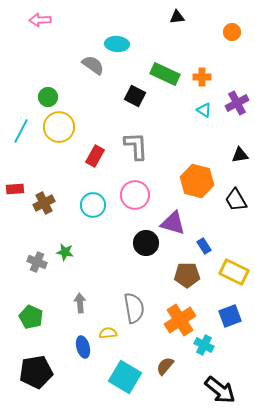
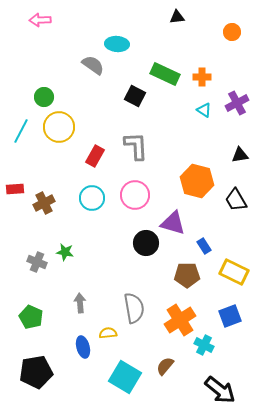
green circle at (48, 97): moved 4 px left
cyan circle at (93, 205): moved 1 px left, 7 px up
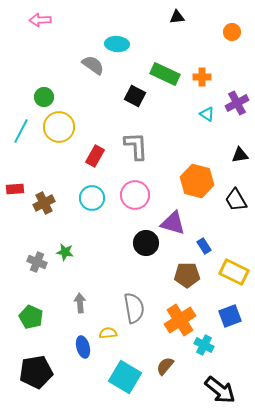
cyan triangle at (204, 110): moved 3 px right, 4 px down
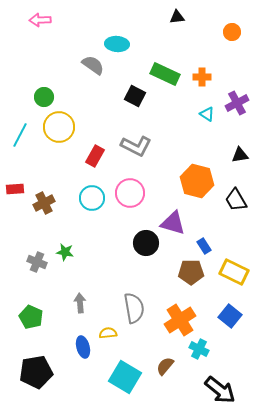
cyan line at (21, 131): moved 1 px left, 4 px down
gray L-shape at (136, 146): rotated 120 degrees clockwise
pink circle at (135, 195): moved 5 px left, 2 px up
brown pentagon at (187, 275): moved 4 px right, 3 px up
blue square at (230, 316): rotated 30 degrees counterclockwise
cyan cross at (204, 345): moved 5 px left, 4 px down
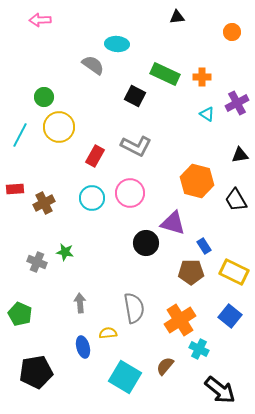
green pentagon at (31, 317): moved 11 px left, 3 px up
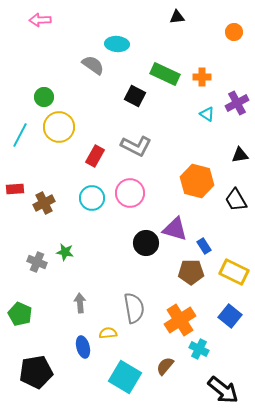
orange circle at (232, 32): moved 2 px right
purple triangle at (173, 223): moved 2 px right, 6 px down
black arrow at (220, 390): moved 3 px right
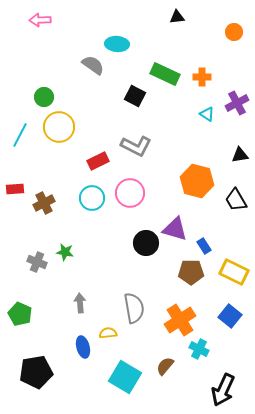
red rectangle at (95, 156): moved 3 px right, 5 px down; rotated 35 degrees clockwise
black arrow at (223, 390): rotated 76 degrees clockwise
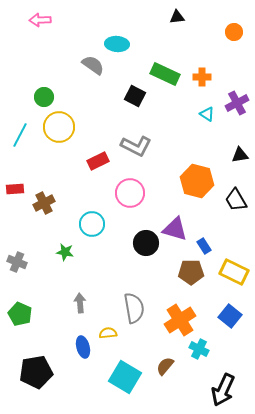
cyan circle at (92, 198): moved 26 px down
gray cross at (37, 262): moved 20 px left
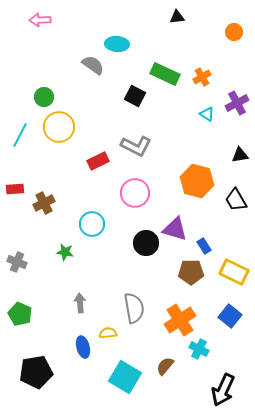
orange cross at (202, 77): rotated 30 degrees counterclockwise
pink circle at (130, 193): moved 5 px right
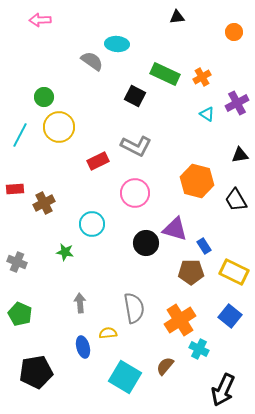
gray semicircle at (93, 65): moved 1 px left, 4 px up
